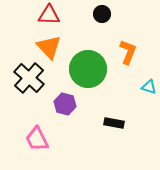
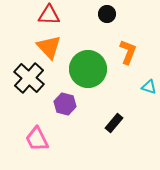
black circle: moved 5 px right
black rectangle: rotated 60 degrees counterclockwise
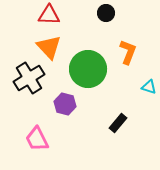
black circle: moved 1 px left, 1 px up
black cross: rotated 16 degrees clockwise
black rectangle: moved 4 px right
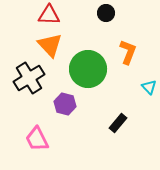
orange triangle: moved 1 px right, 2 px up
cyan triangle: rotated 28 degrees clockwise
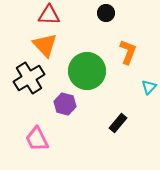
orange triangle: moved 5 px left
green circle: moved 1 px left, 2 px down
cyan triangle: rotated 28 degrees clockwise
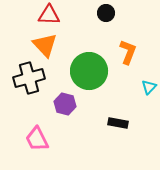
green circle: moved 2 px right
black cross: rotated 16 degrees clockwise
black rectangle: rotated 60 degrees clockwise
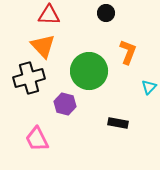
orange triangle: moved 2 px left, 1 px down
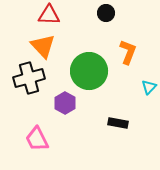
purple hexagon: moved 1 px up; rotated 15 degrees clockwise
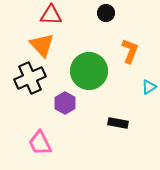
red triangle: moved 2 px right
orange triangle: moved 1 px left, 1 px up
orange L-shape: moved 2 px right, 1 px up
black cross: moved 1 px right; rotated 8 degrees counterclockwise
cyan triangle: rotated 14 degrees clockwise
pink trapezoid: moved 3 px right, 4 px down
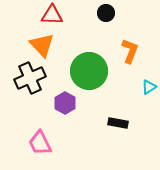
red triangle: moved 1 px right
